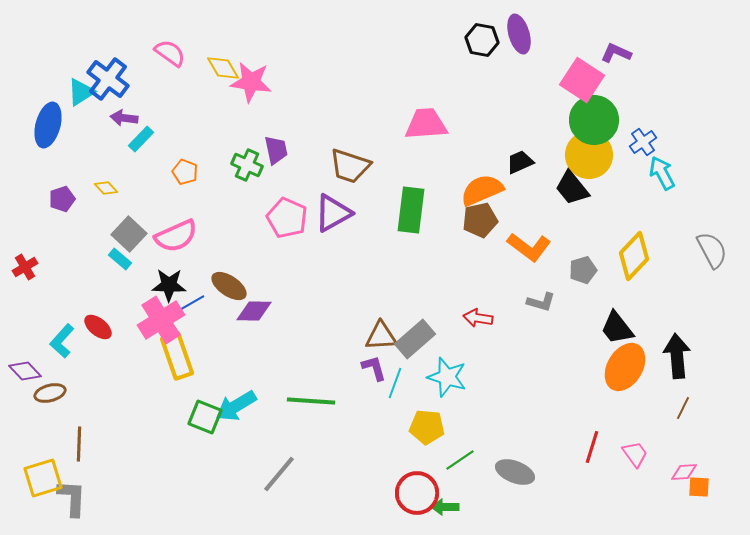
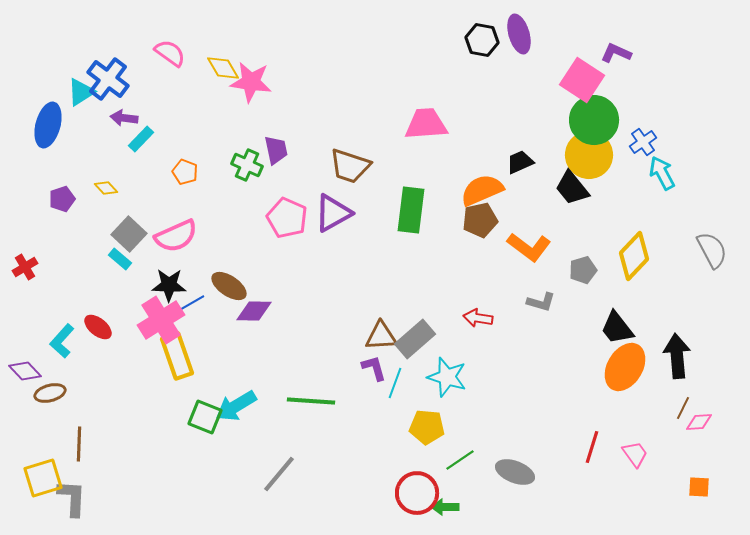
pink diamond at (684, 472): moved 15 px right, 50 px up
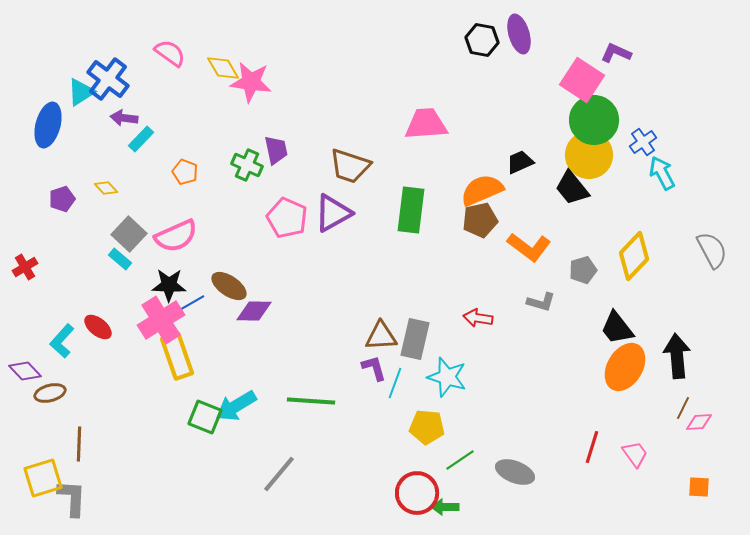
gray rectangle at (415, 339): rotated 36 degrees counterclockwise
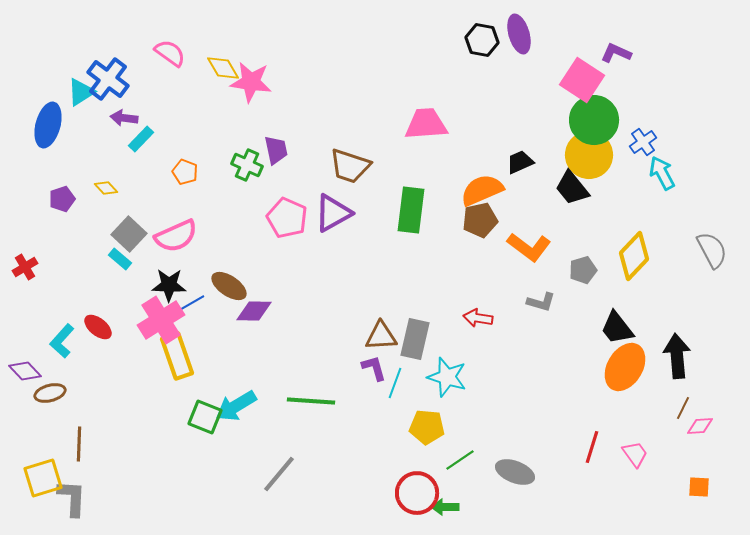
pink diamond at (699, 422): moved 1 px right, 4 px down
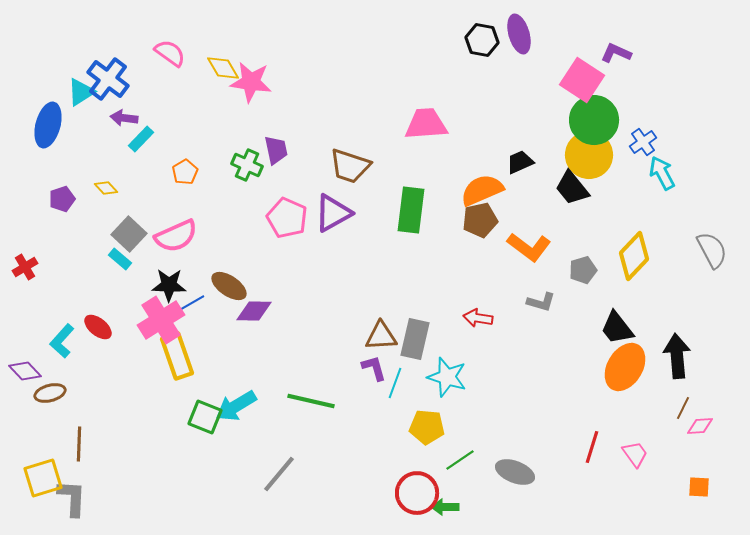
orange pentagon at (185, 172): rotated 20 degrees clockwise
green line at (311, 401): rotated 9 degrees clockwise
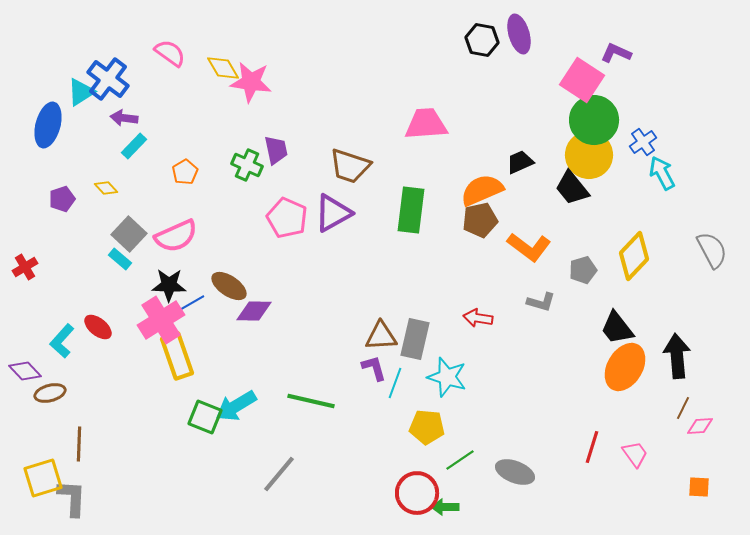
cyan rectangle at (141, 139): moved 7 px left, 7 px down
